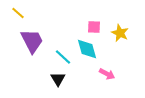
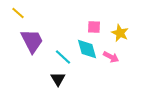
pink arrow: moved 4 px right, 17 px up
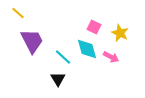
pink square: rotated 24 degrees clockwise
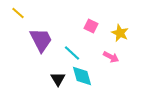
pink square: moved 3 px left, 1 px up
purple trapezoid: moved 9 px right, 1 px up
cyan diamond: moved 5 px left, 27 px down
cyan line: moved 9 px right, 4 px up
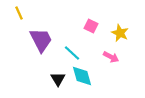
yellow line: moved 1 px right; rotated 24 degrees clockwise
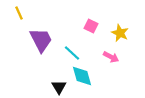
black triangle: moved 1 px right, 8 px down
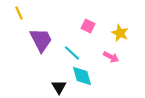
pink square: moved 3 px left
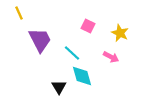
purple trapezoid: moved 1 px left
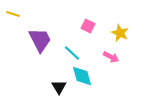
yellow line: moved 6 px left, 1 px down; rotated 48 degrees counterclockwise
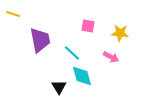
pink square: rotated 16 degrees counterclockwise
yellow star: rotated 18 degrees counterclockwise
purple trapezoid: rotated 16 degrees clockwise
